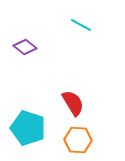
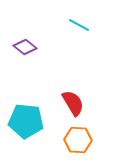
cyan line: moved 2 px left
cyan pentagon: moved 2 px left, 7 px up; rotated 12 degrees counterclockwise
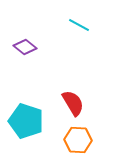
cyan pentagon: rotated 12 degrees clockwise
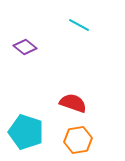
red semicircle: rotated 40 degrees counterclockwise
cyan pentagon: moved 11 px down
orange hexagon: rotated 12 degrees counterclockwise
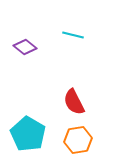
cyan line: moved 6 px left, 10 px down; rotated 15 degrees counterclockwise
red semicircle: moved 1 px right, 1 px up; rotated 136 degrees counterclockwise
cyan pentagon: moved 2 px right, 2 px down; rotated 12 degrees clockwise
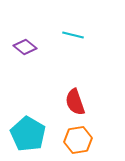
red semicircle: moved 1 px right; rotated 8 degrees clockwise
